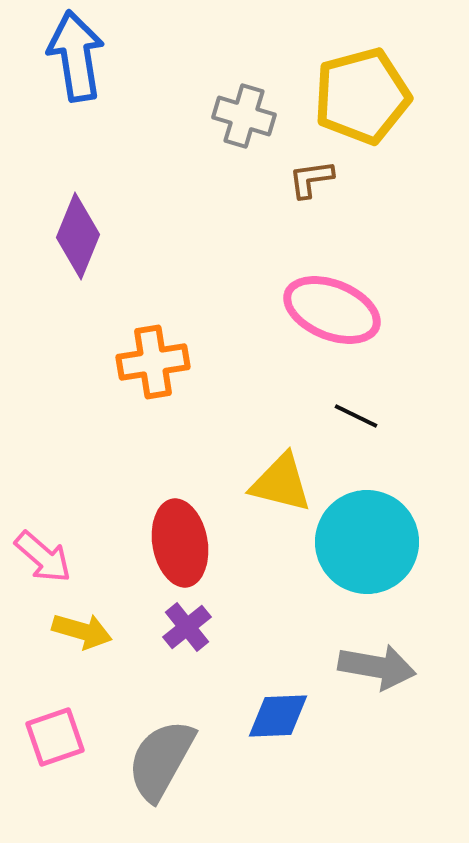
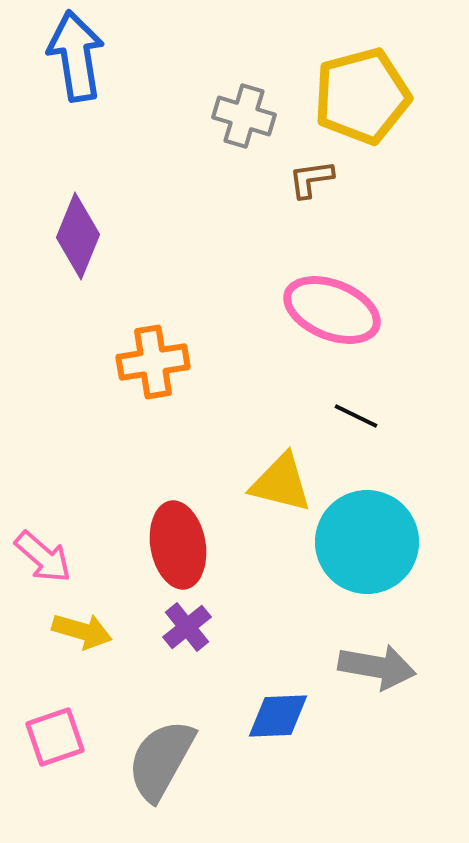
red ellipse: moved 2 px left, 2 px down
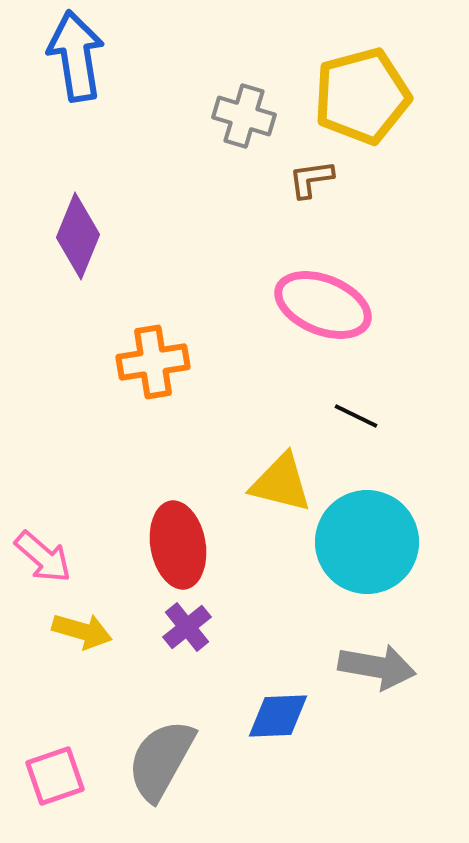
pink ellipse: moved 9 px left, 5 px up
pink square: moved 39 px down
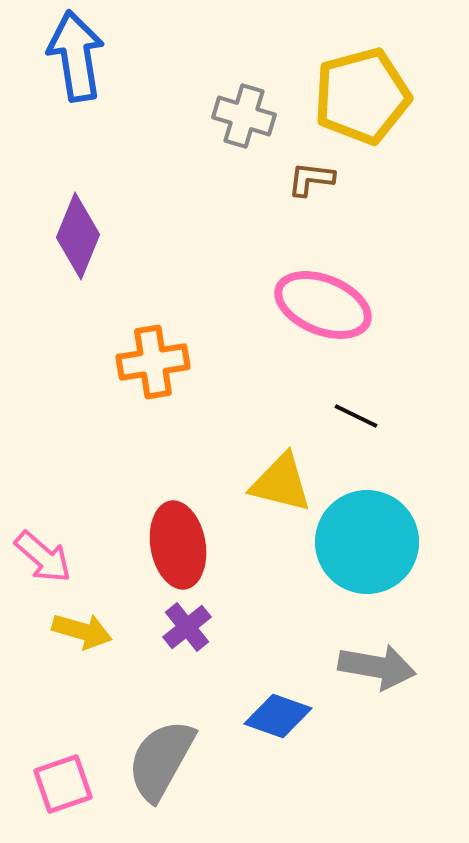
brown L-shape: rotated 15 degrees clockwise
blue diamond: rotated 22 degrees clockwise
pink square: moved 8 px right, 8 px down
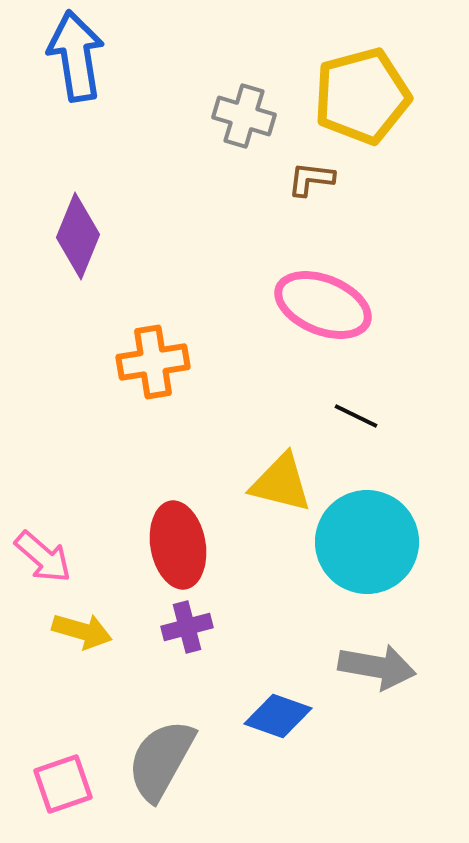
purple cross: rotated 24 degrees clockwise
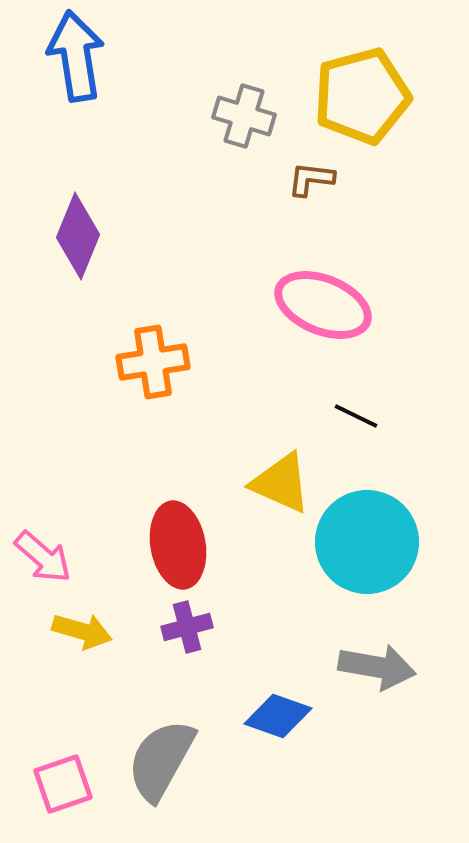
yellow triangle: rotated 10 degrees clockwise
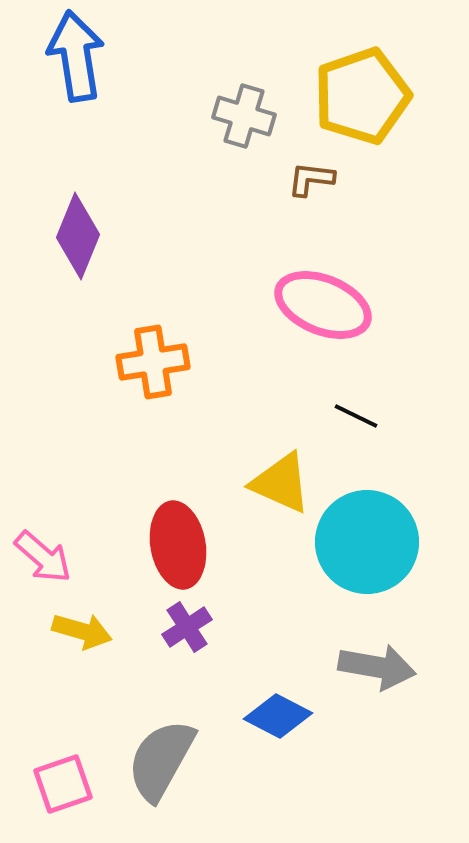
yellow pentagon: rotated 4 degrees counterclockwise
purple cross: rotated 18 degrees counterclockwise
blue diamond: rotated 8 degrees clockwise
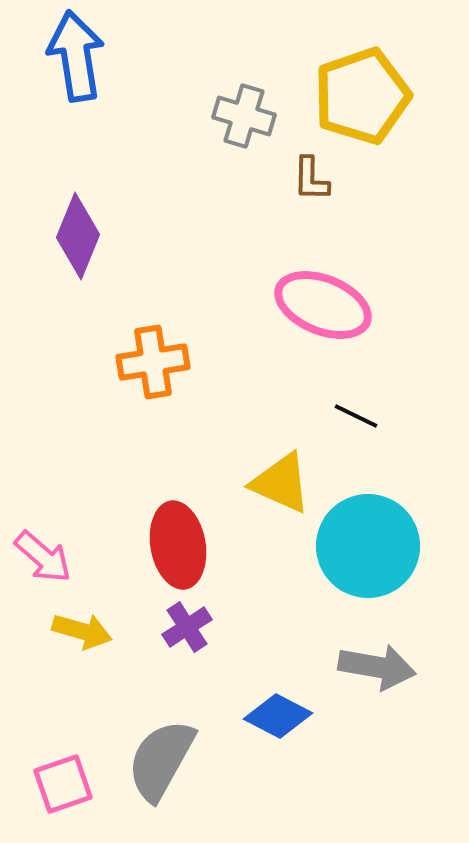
brown L-shape: rotated 96 degrees counterclockwise
cyan circle: moved 1 px right, 4 px down
